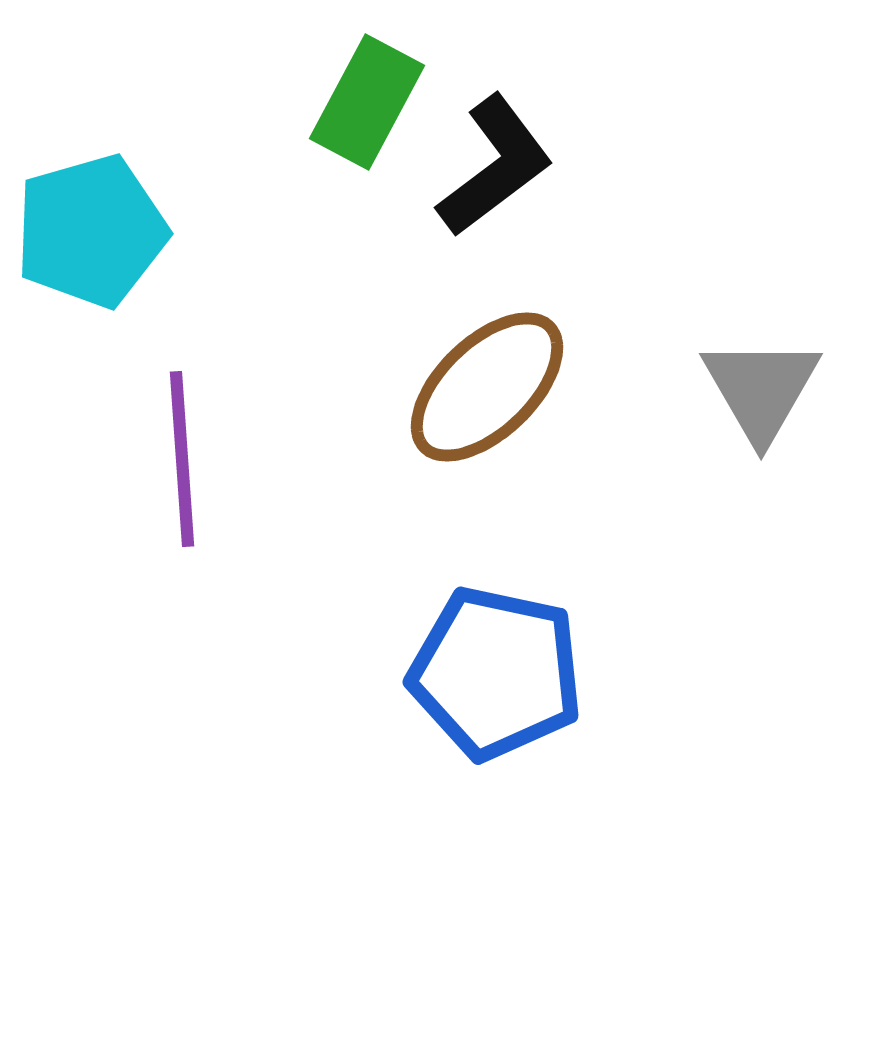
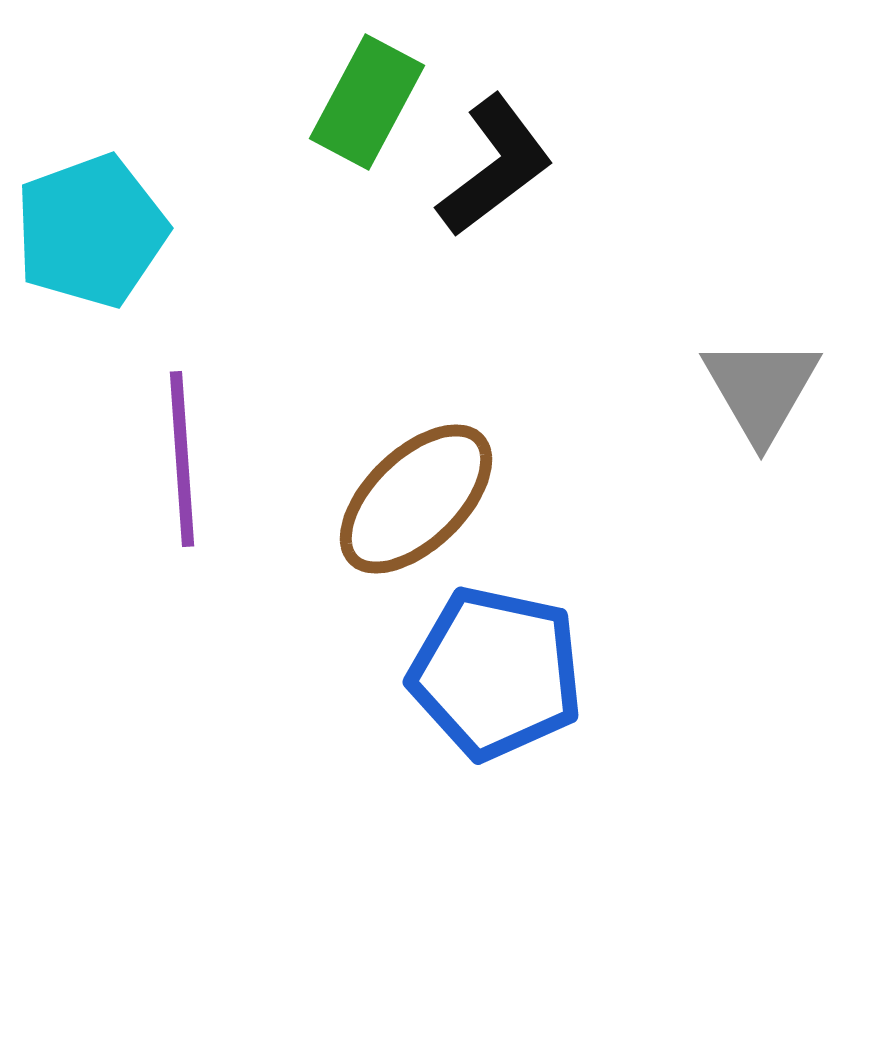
cyan pentagon: rotated 4 degrees counterclockwise
brown ellipse: moved 71 px left, 112 px down
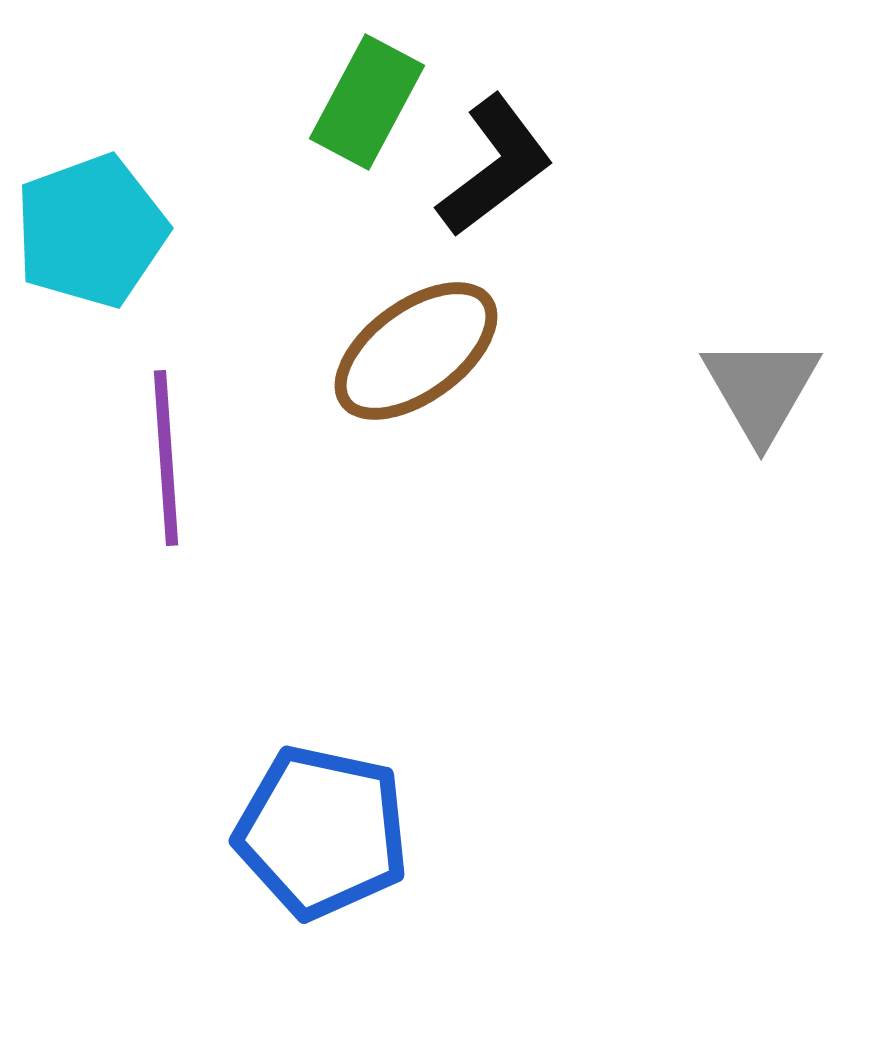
purple line: moved 16 px left, 1 px up
brown ellipse: moved 148 px up; rotated 8 degrees clockwise
blue pentagon: moved 174 px left, 159 px down
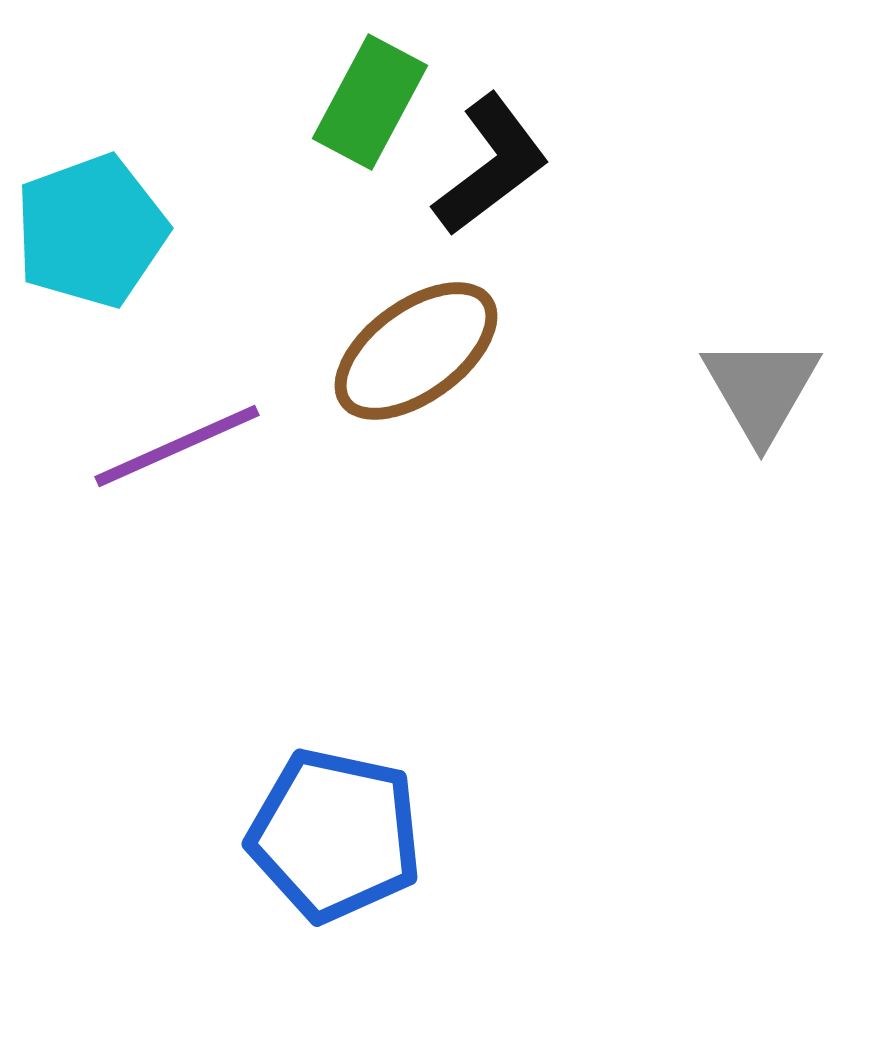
green rectangle: moved 3 px right
black L-shape: moved 4 px left, 1 px up
purple line: moved 11 px right, 12 px up; rotated 70 degrees clockwise
blue pentagon: moved 13 px right, 3 px down
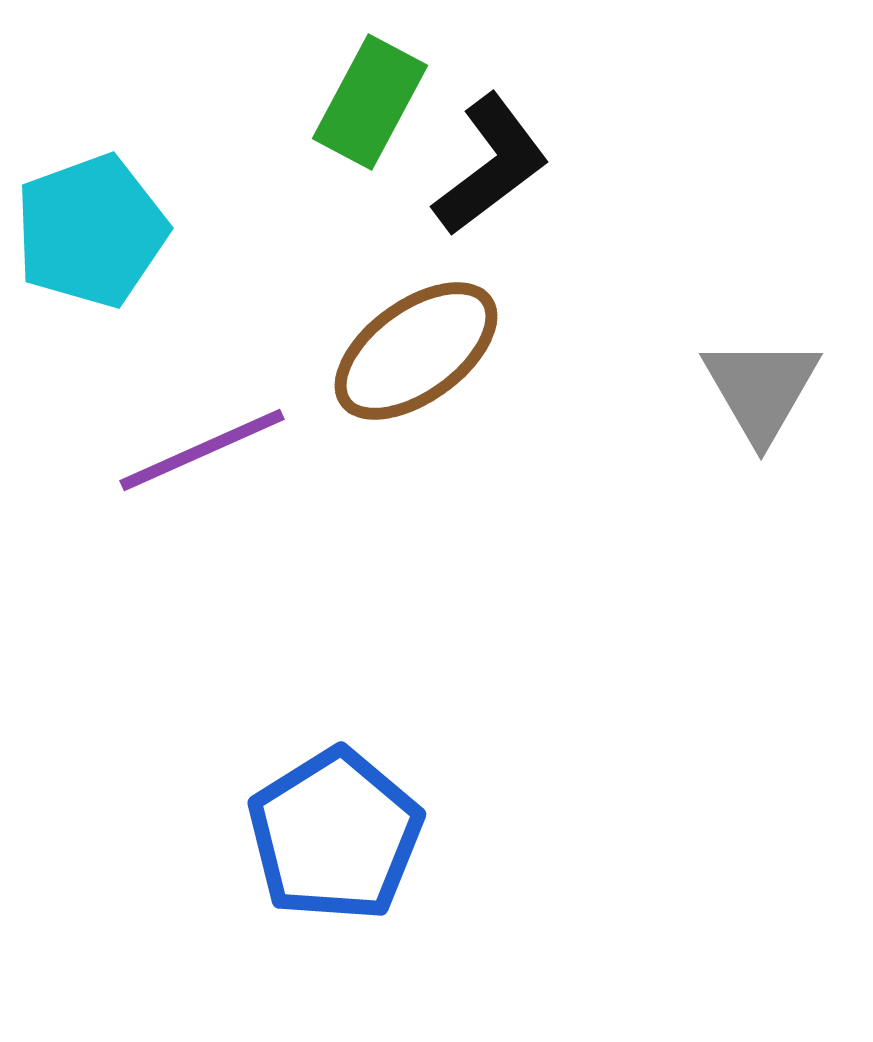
purple line: moved 25 px right, 4 px down
blue pentagon: rotated 28 degrees clockwise
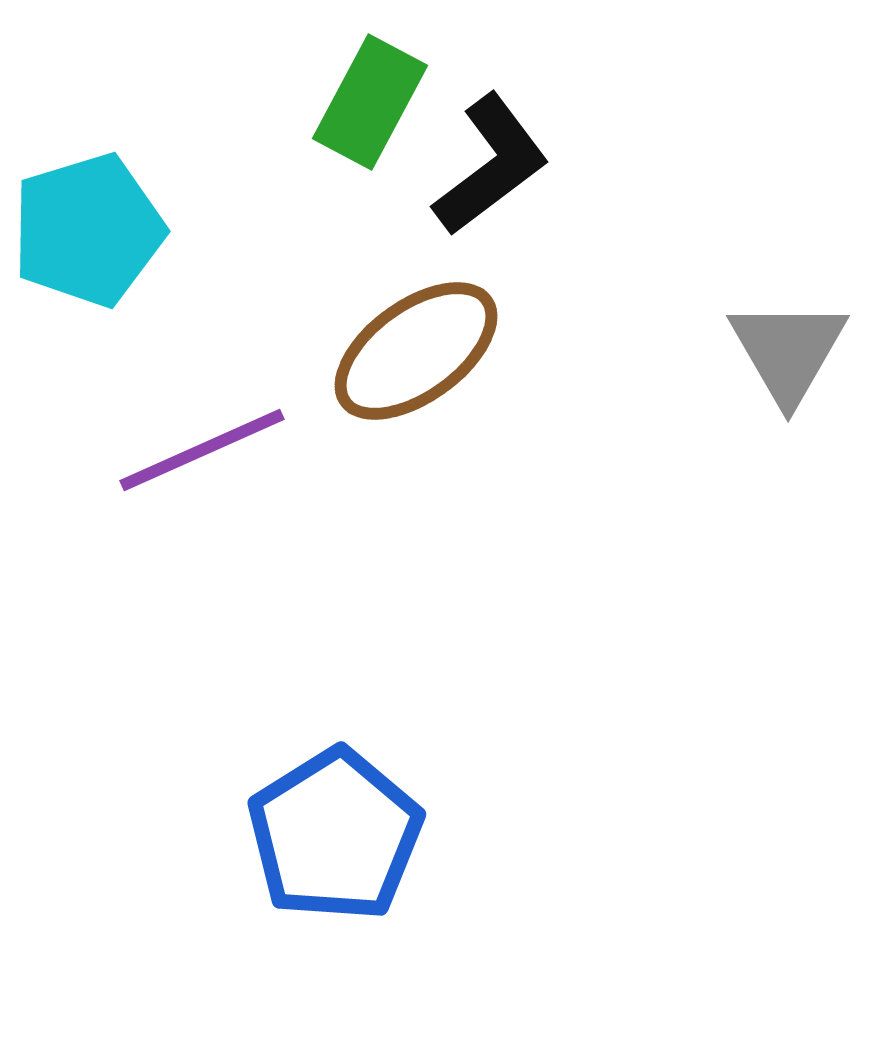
cyan pentagon: moved 3 px left, 1 px up; rotated 3 degrees clockwise
gray triangle: moved 27 px right, 38 px up
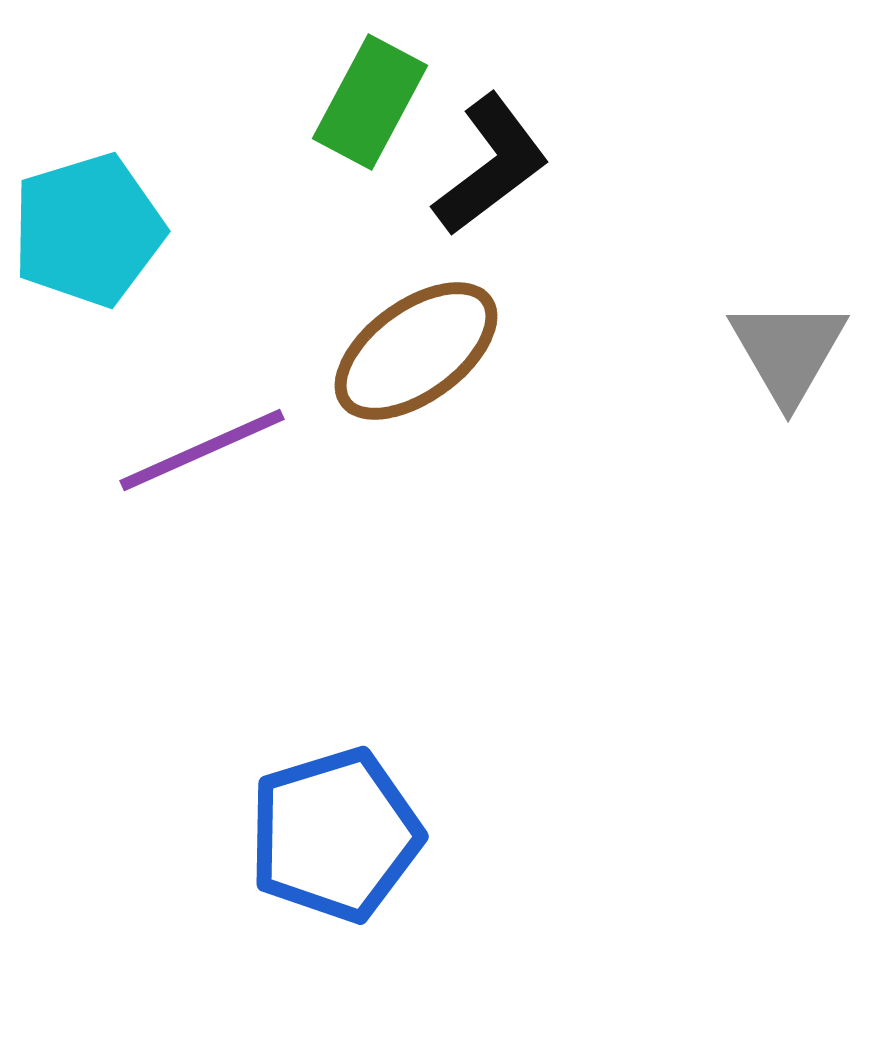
blue pentagon: rotated 15 degrees clockwise
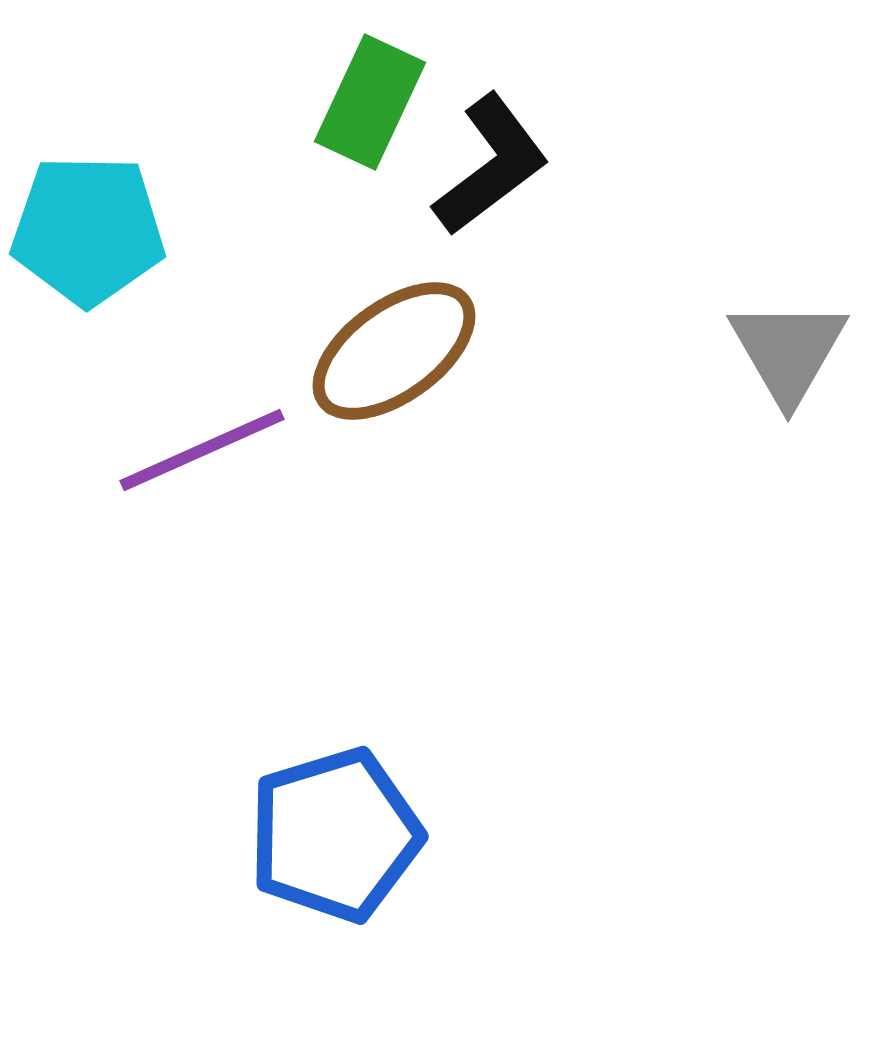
green rectangle: rotated 3 degrees counterclockwise
cyan pentagon: rotated 18 degrees clockwise
brown ellipse: moved 22 px left
